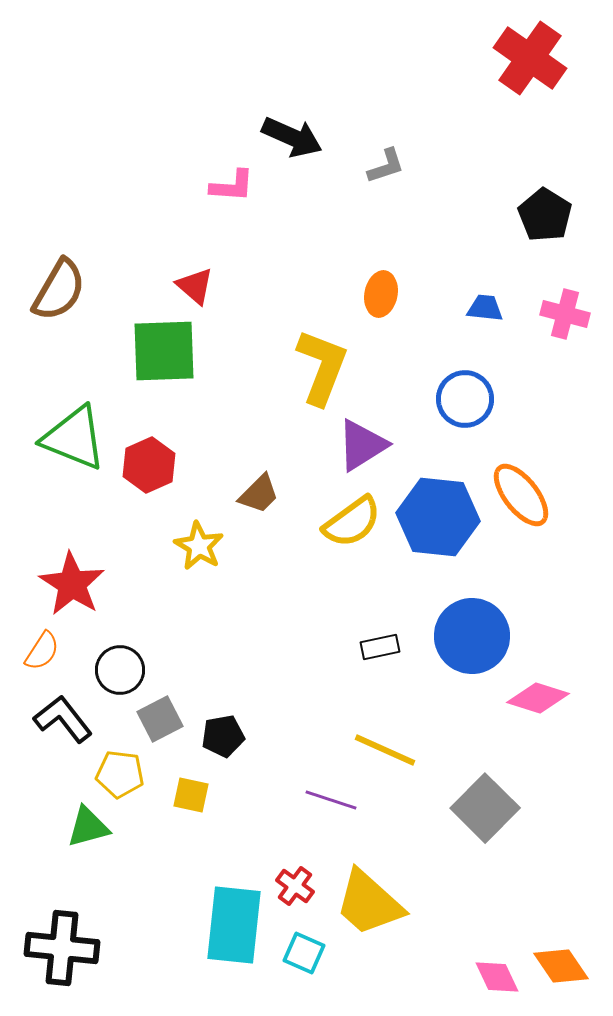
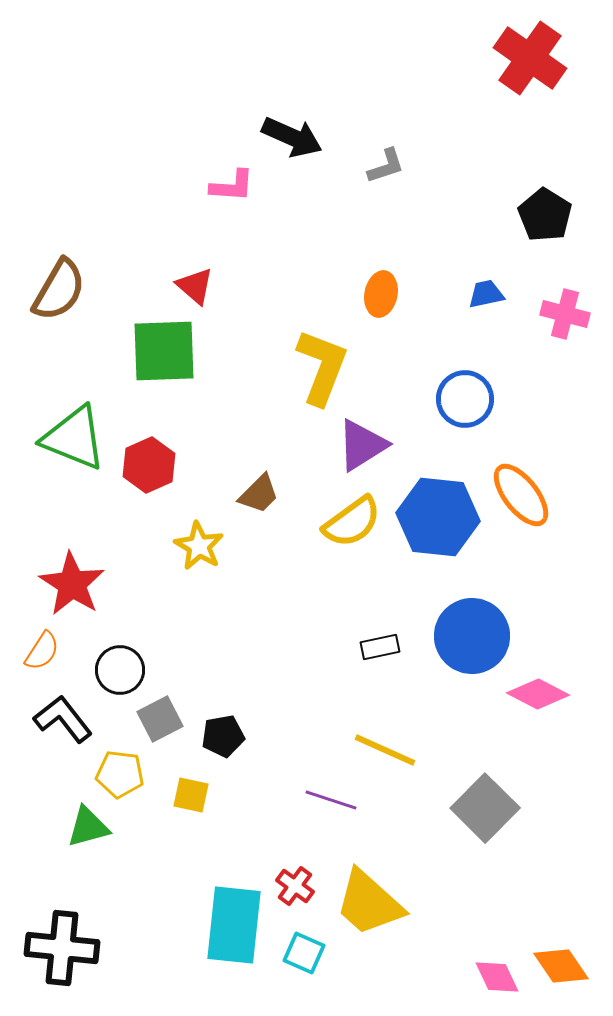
blue trapezoid at (485, 308): moved 1 px right, 14 px up; rotated 18 degrees counterclockwise
pink diamond at (538, 698): moved 4 px up; rotated 10 degrees clockwise
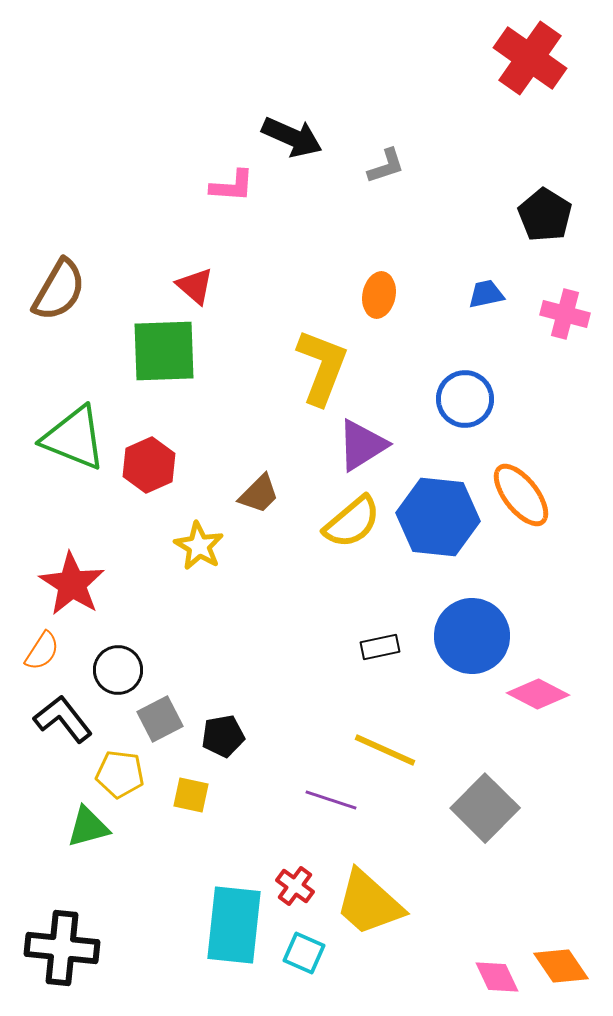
orange ellipse at (381, 294): moved 2 px left, 1 px down
yellow semicircle at (352, 522): rotated 4 degrees counterclockwise
black circle at (120, 670): moved 2 px left
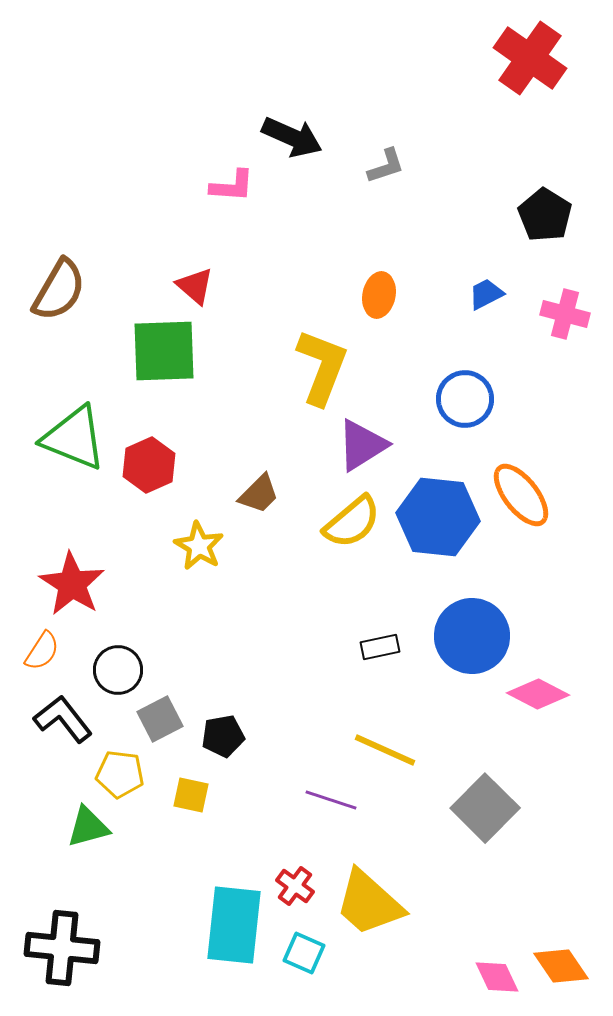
blue trapezoid at (486, 294): rotated 15 degrees counterclockwise
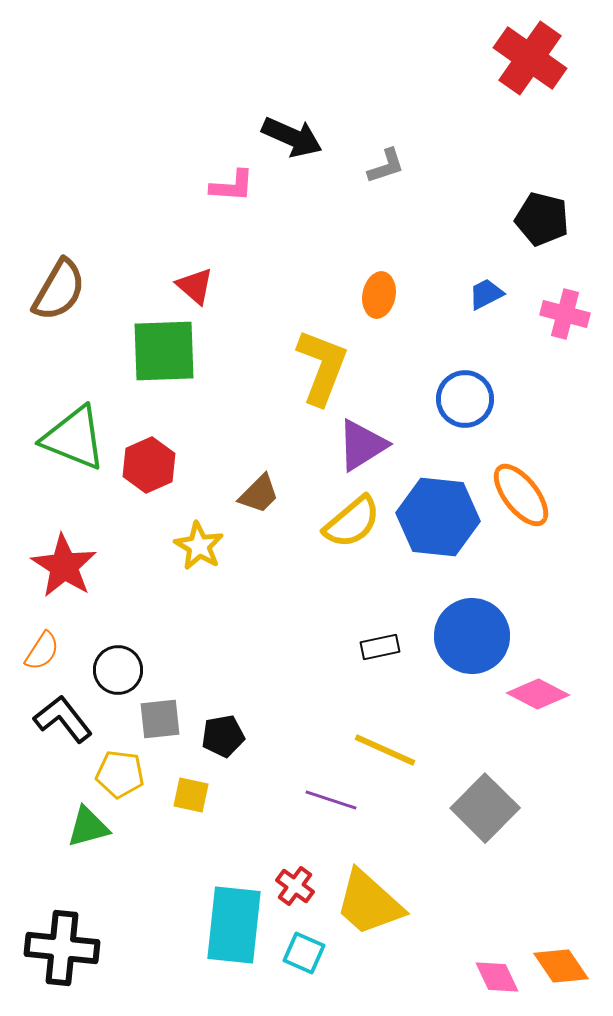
black pentagon at (545, 215): moved 3 px left, 4 px down; rotated 18 degrees counterclockwise
red star at (72, 584): moved 8 px left, 18 px up
gray square at (160, 719): rotated 21 degrees clockwise
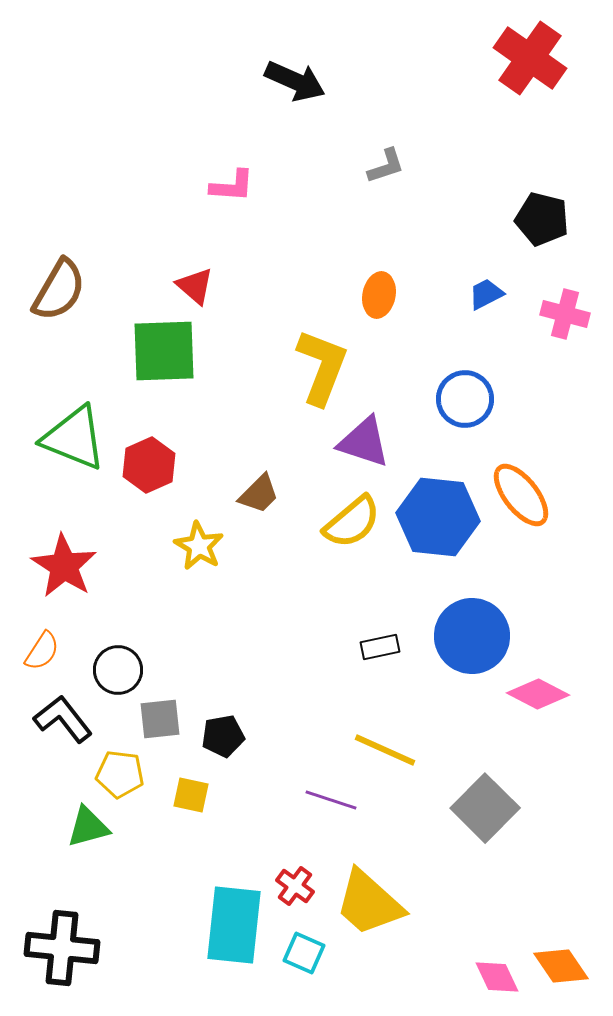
black arrow at (292, 137): moved 3 px right, 56 px up
purple triangle at (362, 445): moved 2 px right, 3 px up; rotated 50 degrees clockwise
